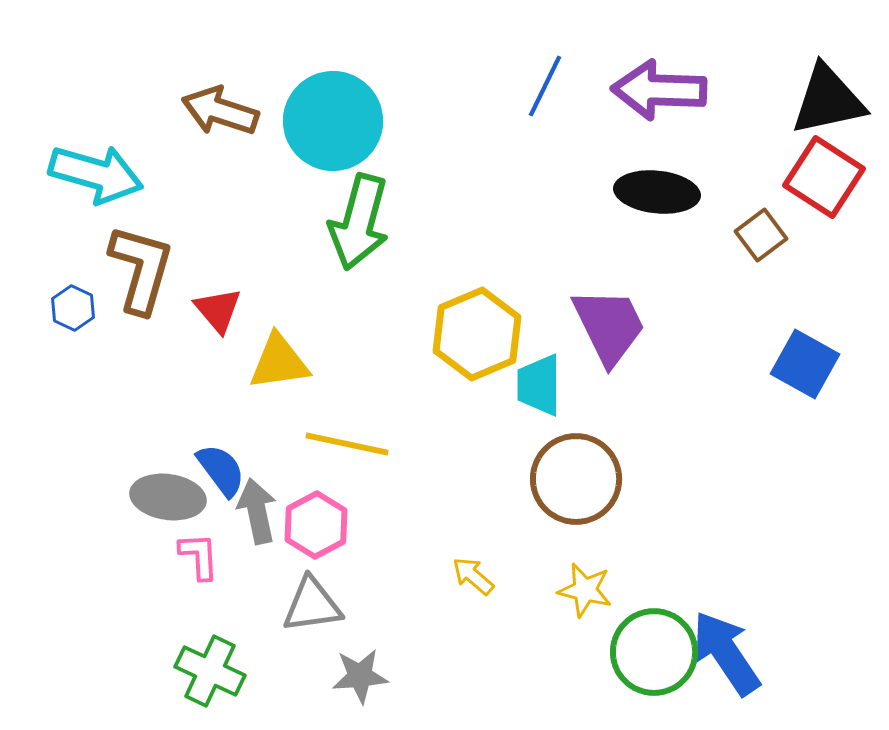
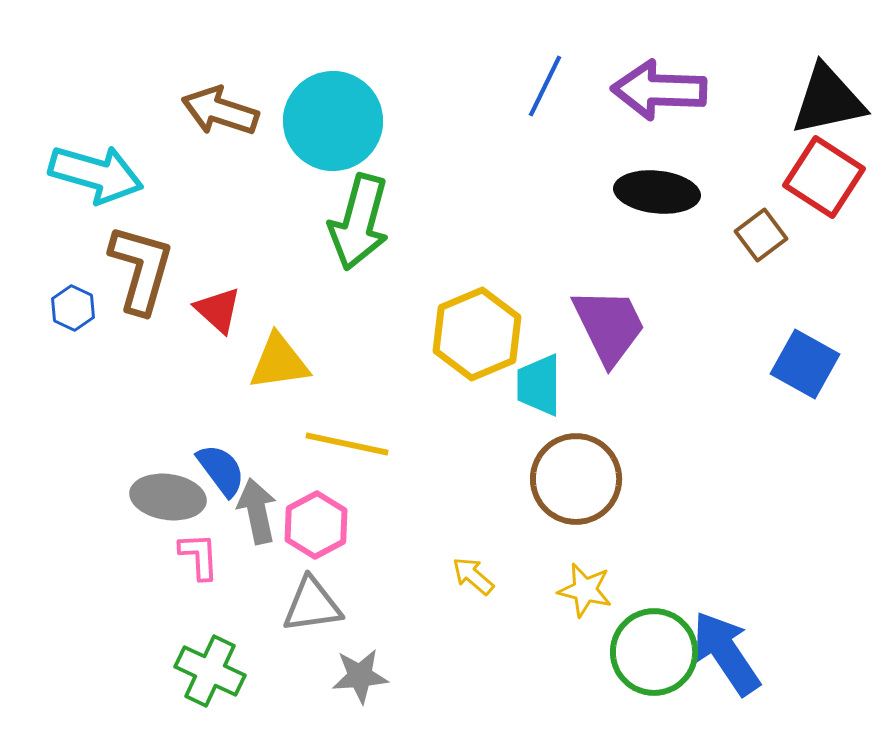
red triangle: rotated 8 degrees counterclockwise
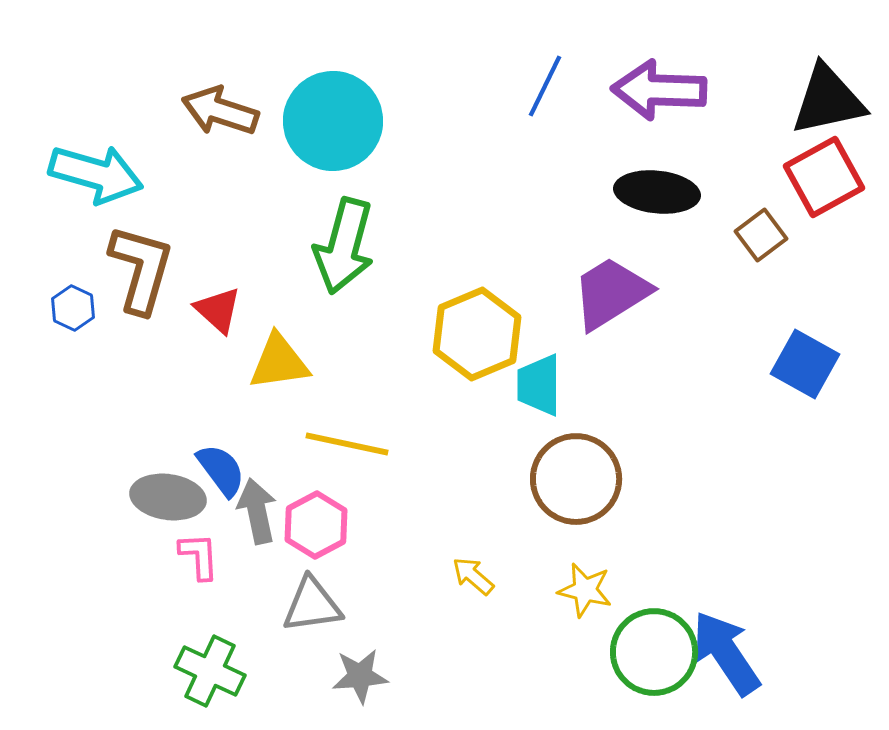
red square: rotated 28 degrees clockwise
green arrow: moved 15 px left, 24 px down
purple trapezoid: moved 2 px right, 33 px up; rotated 96 degrees counterclockwise
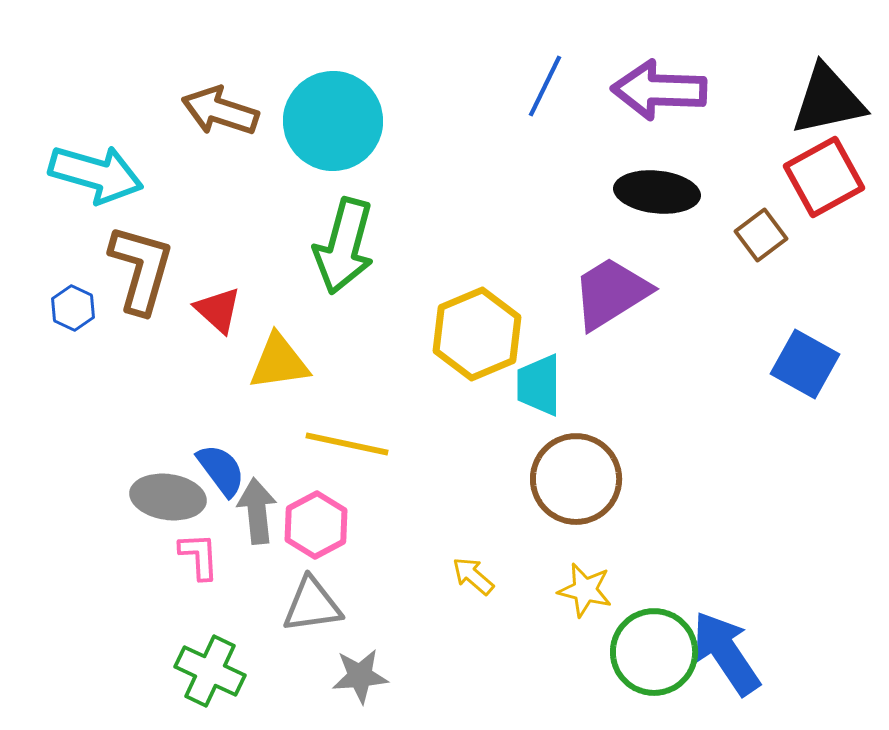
gray arrow: rotated 6 degrees clockwise
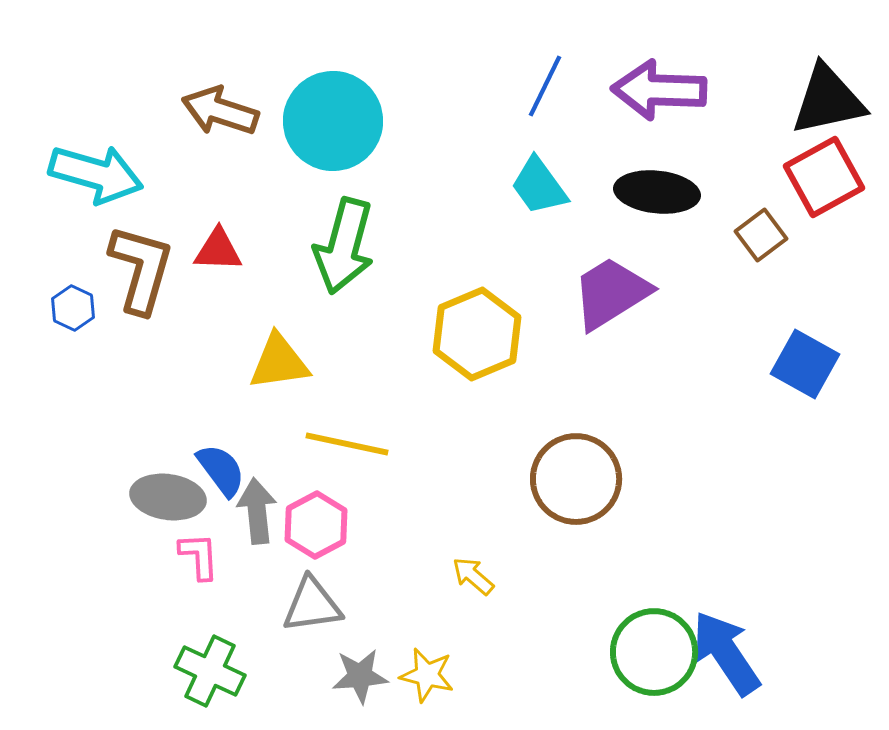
red triangle: moved 60 px up; rotated 40 degrees counterclockwise
cyan trapezoid: moved 199 px up; rotated 36 degrees counterclockwise
yellow star: moved 158 px left, 85 px down
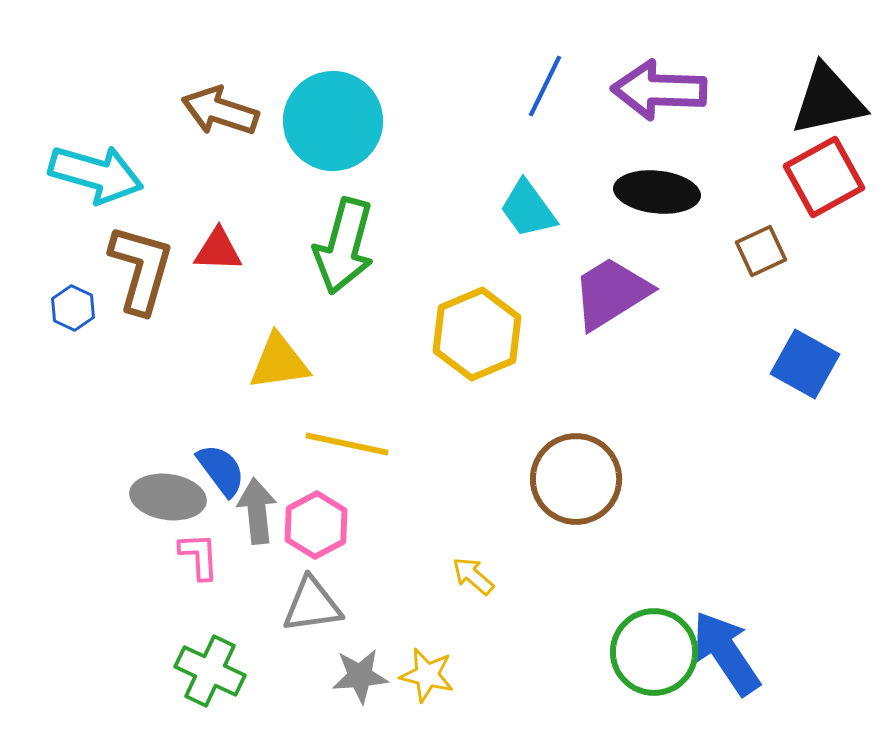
cyan trapezoid: moved 11 px left, 23 px down
brown square: moved 16 px down; rotated 12 degrees clockwise
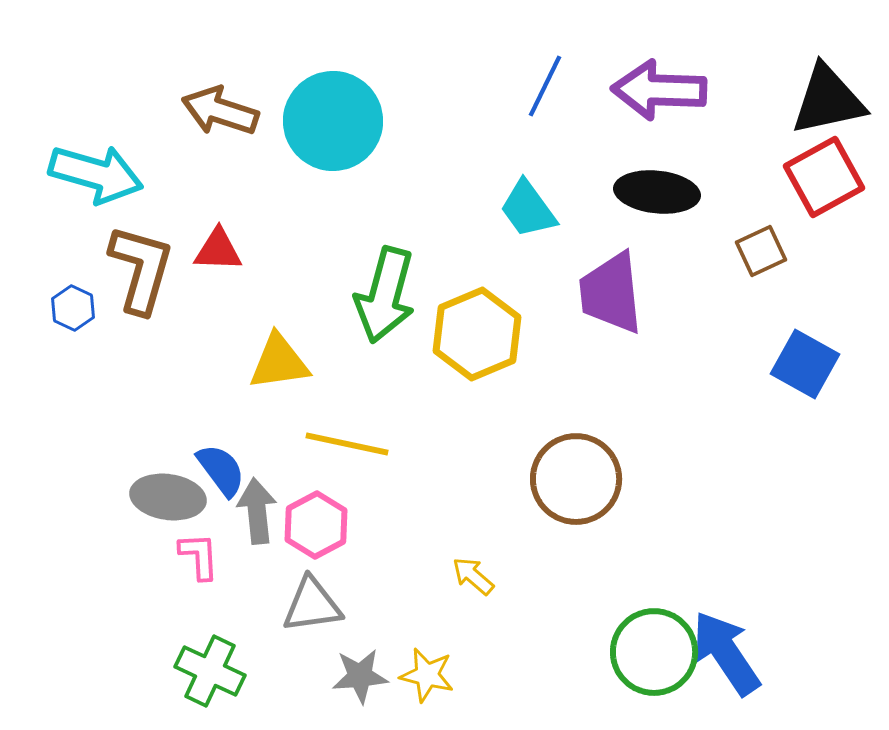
green arrow: moved 41 px right, 49 px down
purple trapezoid: rotated 64 degrees counterclockwise
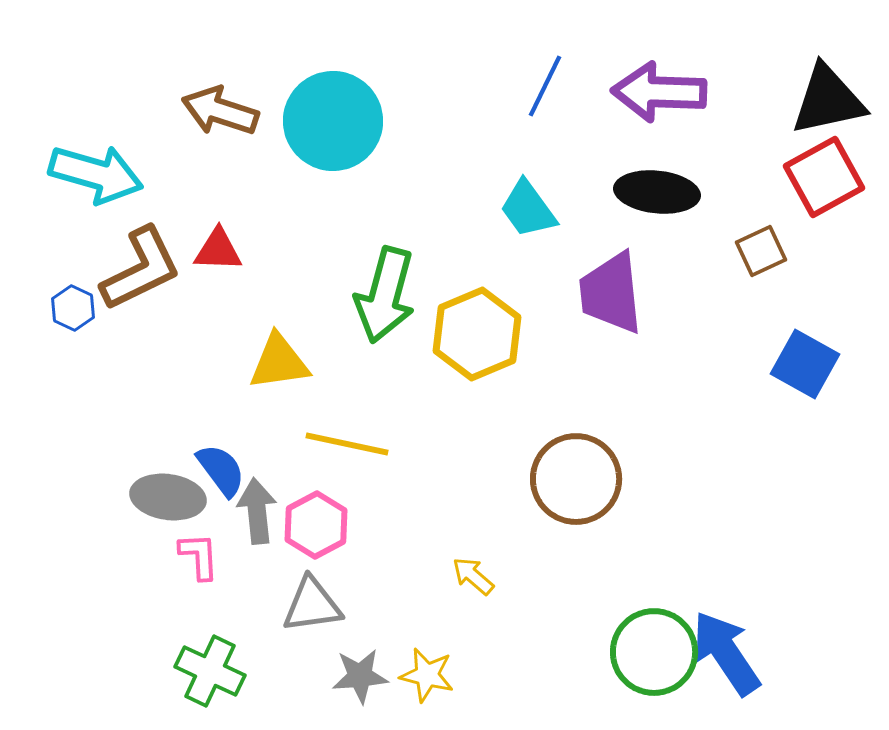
purple arrow: moved 2 px down
brown L-shape: rotated 48 degrees clockwise
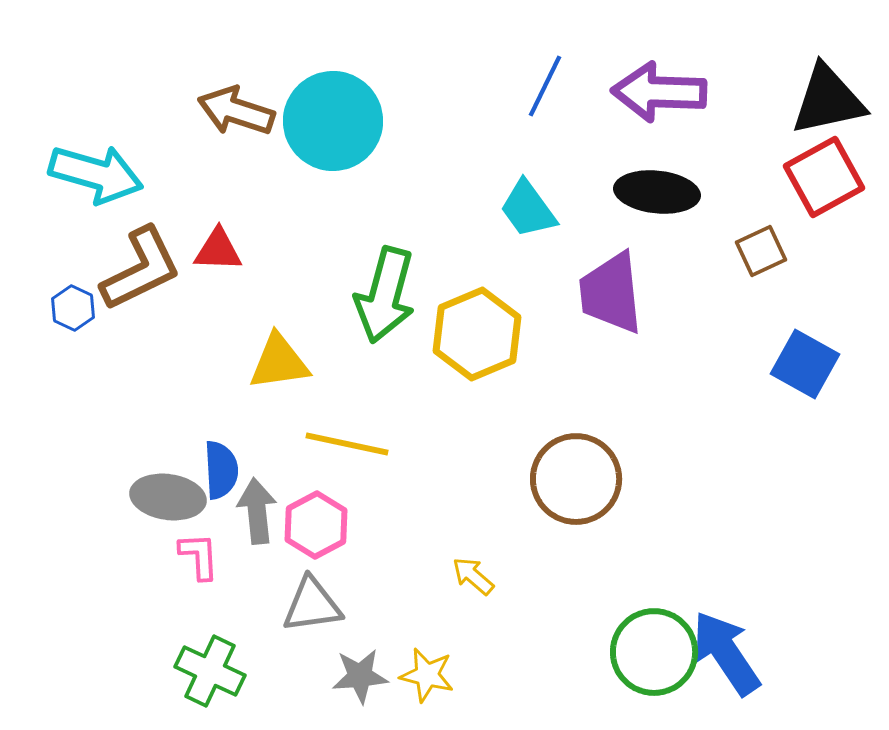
brown arrow: moved 16 px right
blue semicircle: rotated 34 degrees clockwise
